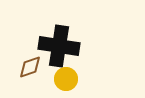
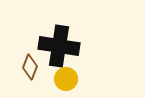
brown diamond: rotated 50 degrees counterclockwise
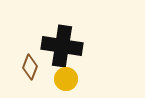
black cross: moved 3 px right
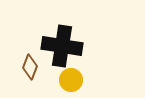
yellow circle: moved 5 px right, 1 px down
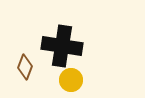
brown diamond: moved 5 px left
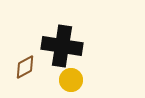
brown diamond: rotated 40 degrees clockwise
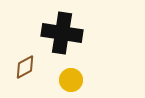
black cross: moved 13 px up
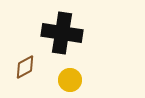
yellow circle: moved 1 px left
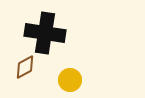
black cross: moved 17 px left
